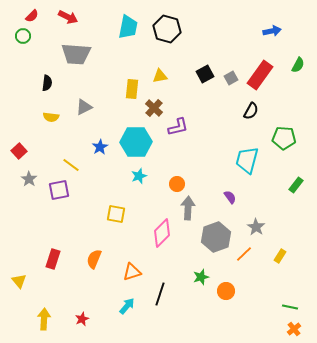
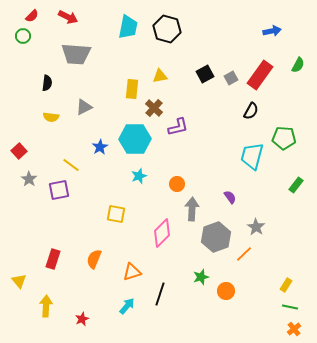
cyan hexagon at (136, 142): moved 1 px left, 3 px up
cyan trapezoid at (247, 160): moved 5 px right, 4 px up
gray arrow at (188, 208): moved 4 px right, 1 px down
yellow rectangle at (280, 256): moved 6 px right, 29 px down
yellow arrow at (44, 319): moved 2 px right, 13 px up
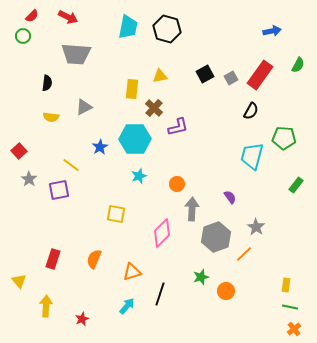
yellow rectangle at (286, 285): rotated 24 degrees counterclockwise
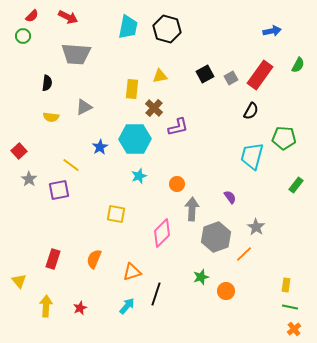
black line at (160, 294): moved 4 px left
red star at (82, 319): moved 2 px left, 11 px up
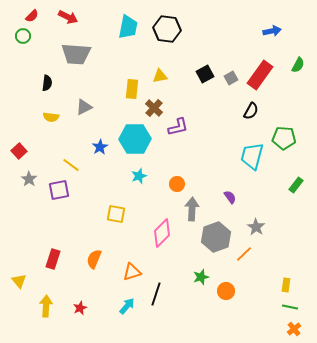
black hexagon at (167, 29): rotated 8 degrees counterclockwise
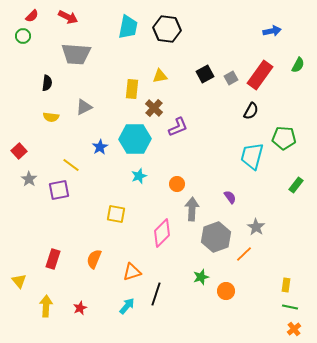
purple L-shape at (178, 127): rotated 10 degrees counterclockwise
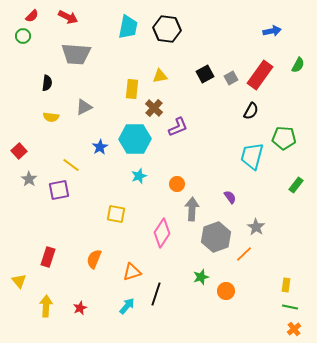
pink diamond at (162, 233): rotated 12 degrees counterclockwise
red rectangle at (53, 259): moved 5 px left, 2 px up
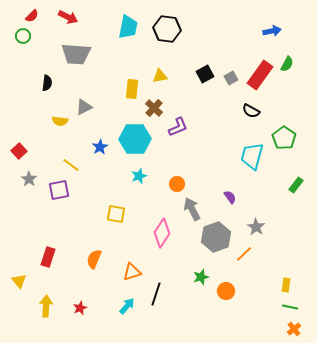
green semicircle at (298, 65): moved 11 px left, 1 px up
black semicircle at (251, 111): rotated 90 degrees clockwise
yellow semicircle at (51, 117): moved 9 px right, 4 px down
green pentagon at (284, 138): rotated 30 degrees clockwise
gray arrow at (192, 209): rotated 30 degrees counterclockwise
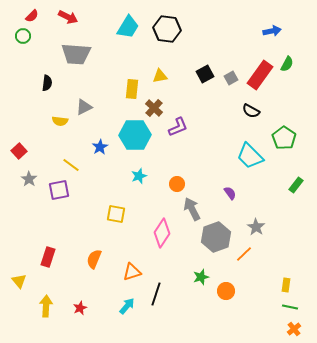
cyan trapezoid at (128, 27): rotated 20 degrees clockwise
cyan hexagon at (135, 139): moved 4 px up
cyan trapezoid at (252, 156): moved 2 px left; rotated 60 degrees counterclockwise
purple semicircle at (230, 197): moved 4 px up
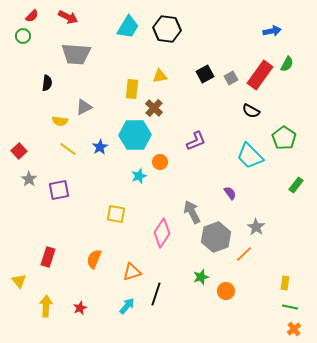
purple L-shape at (178, 127): moved 18 px right, 14 px down
yellow line at (71, 165): moved 3 px left, 16 px up
orange circle at (177, 184): moved 17 px left, 22 px up
gray arrow at (192, 209): moved 3 px down
yellow rectangle at (286, 285): moved 1 px left, 2 px up
